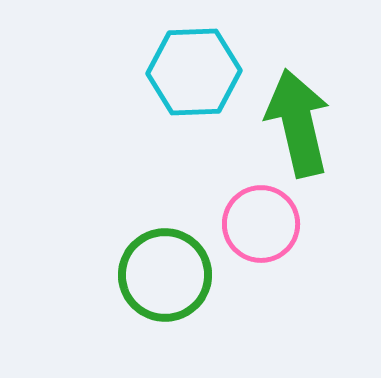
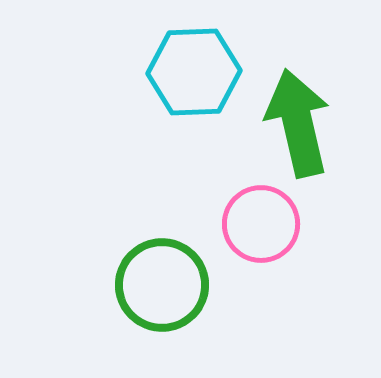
green circle: moved 3 px left, 10 px down
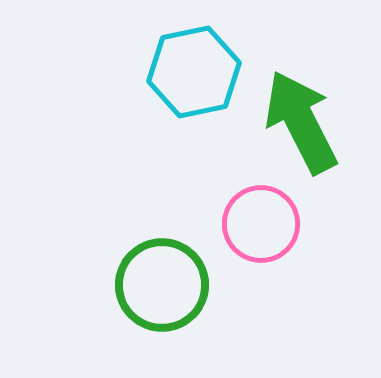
cyan hexagon: rotated 10 degrees counterclockwise
green arrow: moved 3 px right, 1 px up; rotated 14 degrees counterclockwise
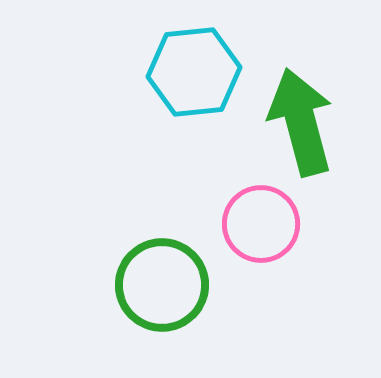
cyan hexagon: rotated 6 degrees clockwise
green arrow: rotated 12 degrees clockwise
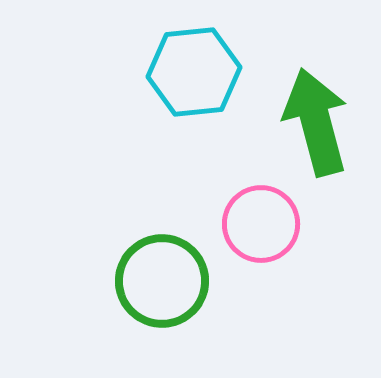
green arrow: moved 15 px right
green circle: moved 4 px up
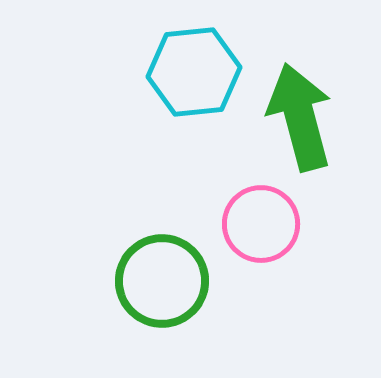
green arrow: moved 16 px left, 5 px up
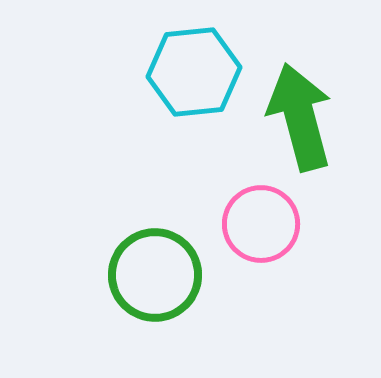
green circle: moved 7 px left, 6 px up
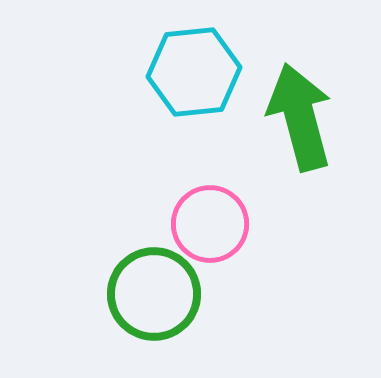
pink circle: moved 51 px left
green circle: moved 1 px left, 19 px down
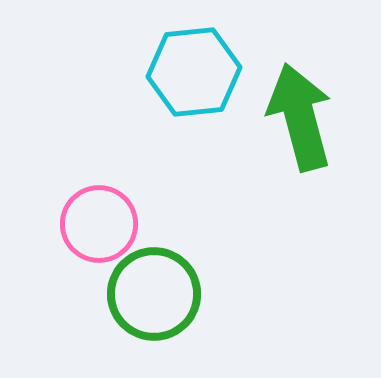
pink circle: moved 111 px left
